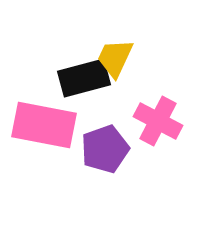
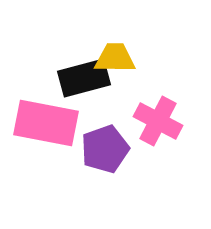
yellow trapezoid: rotated 66 degrees clockwise
pink rectangle: moved 2 px right, 2 px up
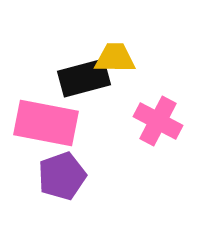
purple pentagon: moved 43 px left, 27 px down
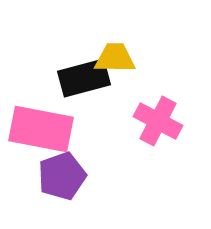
pink rectangle: moved 5 px left, 6 px down
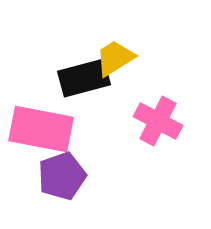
yellow trapezoid: rotated 33 degrees counterclockwise
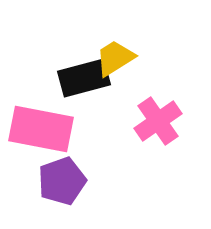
pink cross: rotated 27 degrees clockwise
purple pentagon: moved 5 px down
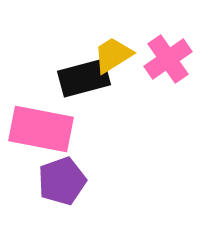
yellow trapezoid: moved 2 px left, 3 px up
pink cross: moved 10 px right, 62 px up
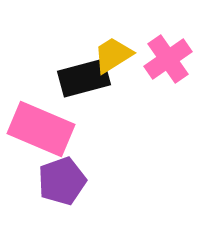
pink rectangle: rotated 12 degrees clockwise
